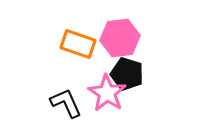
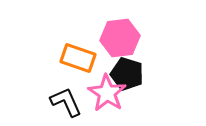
orange rectangle: moved 14 px down
black L-shape: moved 1 px up
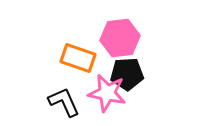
black pentagon: rotated 20 degrees counterclockwise
pink star: rotated 21 degrees counterclockwise
black L-shape: moved 2 px left
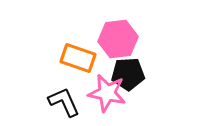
pink hexagon: moved 2 px left, 1 px down
black pentagon: moved 1 px right
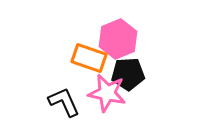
pink hexagon: rotated 15 degrees counterclockwise
orange rectangle: moved 11 px right
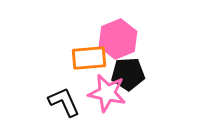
orange rectangle: rotated 24 degrees counterclockwise
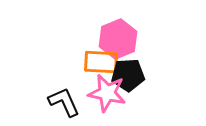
orange rectangle: moved 12 px right, 4 px down; rotated 8 degrees clockwise
black pentagon: moved 1 px down
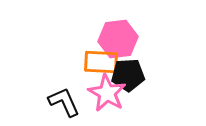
pink hexagon: rotated 15 degrees clockwise
pink star: rotated 18 degrees clockwise
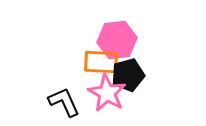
pink hexagon: moved 1 px left, 1 px down
black pentagon: rotated 12 degrees counterclockwise
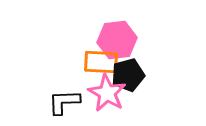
black L-shape: rotated 68 degrees counterclockwise
